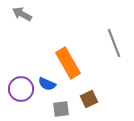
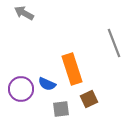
gray arrow: moved 2 px right, 1 px up
orange rectangle: moved 4 px right, 6 px down; rotated 12 degrees clockwise
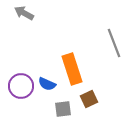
purple circle: moved 3 px up
gray square: moved 2 px right
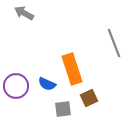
purple circle: moved 5 px left
brown square: moved 1 px up
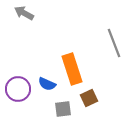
purple circle: moved 2 px right, 3 px down
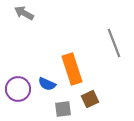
brown square: moved 1 px right, 1 px down
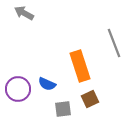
orange rectangle: moved 8 px right, 3 px up
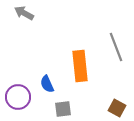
gray line: moved 2 px right, 4 px down
orange rectangle: rotated 12 degrees clockwise
blue semicircle: rotated 42 degrees clockwise
purple circle: moved 8 px down
brown square: moved 27 px right, 9 px down; rotated 36 degrees counterclockwise
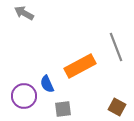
orange rectangle: rotated 68 degrees clockwise
purple circle: moved 6 px right, 1 px up
brown square: moved 1 px up
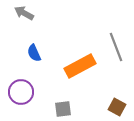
blue semicircle: moved 13 px left, 31 px up
purple circle: moved 3 px left, 4 px up
